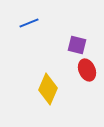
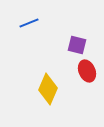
red ellipse: moved 1 px down
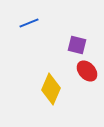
red ellipse: rotated 20 degrees counterclockwise
yellow diamond: moved 3 px right
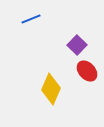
blue line: moved 2 px right, 4 px up
purple square: rotated 30 degrees clockwise
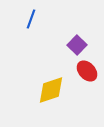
blue line: rotated 48 degrees counterclockwise
yellow diamond: moved 1 px down; rotated 48 degrees clockwise
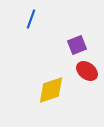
purple square: rotated 24 degrees clockwise
red ellipse: rotated 10 degrees counterclockwise
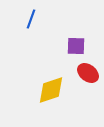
purple square: moved 1 px left, 1 px down; rotated 24 degrees clockwise
red ellipse: moved 1 px right, 2 px down
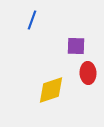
blue line: moved 1 px right, 1 px down
red ellipse: rotated 50 degrees clockwise
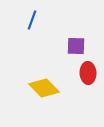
yellow diamond: moved 7 px left, 2 px up; rotated 64 degrees clockwise
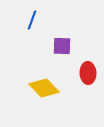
purple square: moved 14 px left
